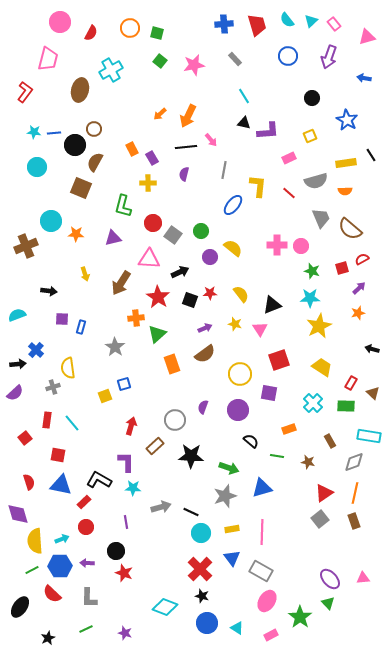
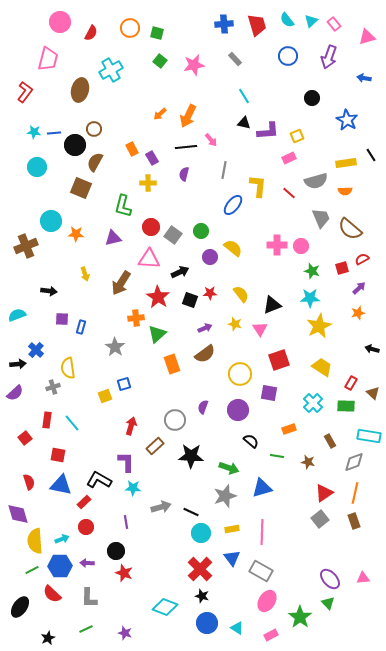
yellow square at (310, 136): moved 13 px left
red circle at (153, 223): moved 2 px left, 4 px down
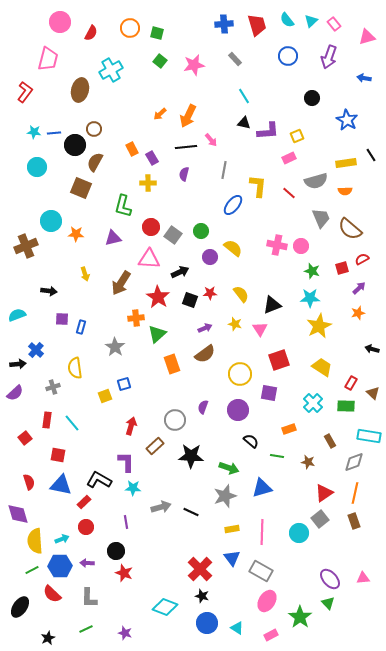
pink cross at (277, 245): rotated 12 degrees clockwise
yellow semicircle at (68, 368): moved 7 px right
cyan circle at (201, 533): moved 98 px right
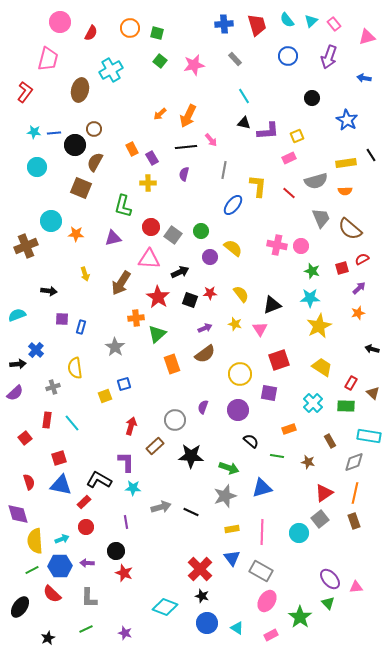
red square at (58, 455): moved 1 px right, 3 px down; rotated 28 degrees counterclockwise
pink triangle at (363, 578): moved 7 px left, 9 px down
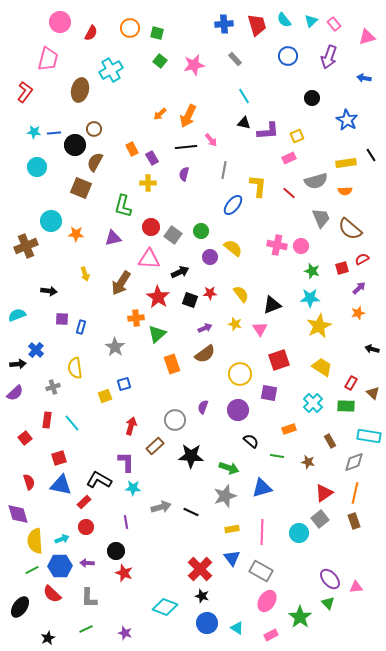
cyan semicircle at (287, 20): moved 3 px left
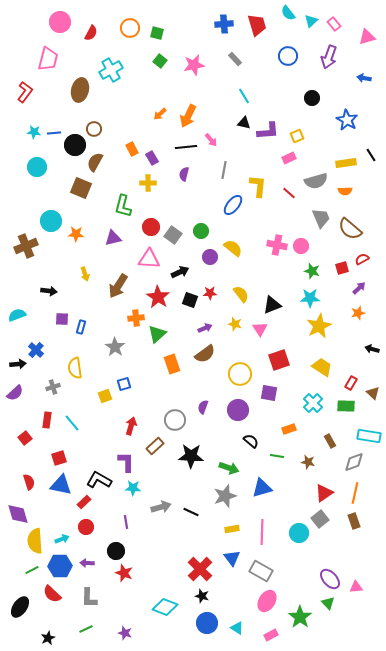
cyan semicircle at (284, 20): moved 4 px right, 7 px up
brown arrow at (121, 283): moved 3 px left, 3 px down
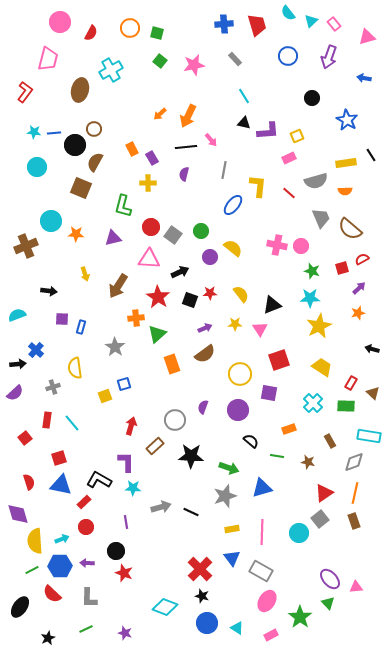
yellow star at (235, 324): rotated 16 degrees counterclockwise
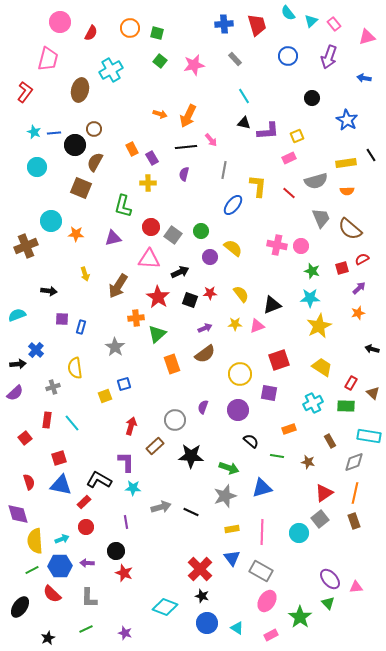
orange arrow at (160, 114): rotated 120 degrees counterclockwise
cyan star at (34, 132): rotated 16 degrees clockwise
orange semicircle at (345, 191): moved 2 px right
pink triangle at (260, 329): moved 3 px left, 3 px up; rotated 42 degrees clockwise
cyan cross at (313, 403): rotated 18 degrees clockwise
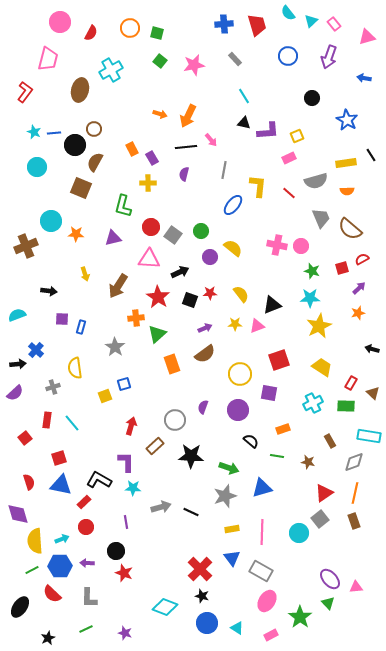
orange rectangle at (289, 429): moved 6 px left
